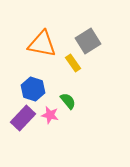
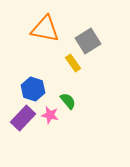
orange triangle: moved 3 px right, 15 px up
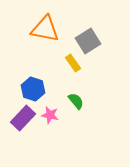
green semicircle: moved 8 px right
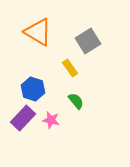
orange triangle: moved 7 px left, 3 px down; rotated 20 degrees clockwise
yellow rectangle: moved 3 px left, 5 px down
pink star: moved 1 px right, 5 px down
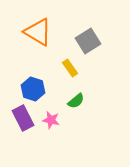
green semicircle: rotated 90 degrees clockwise
purple rectangle: rotated 70 degrees counterclockwise
